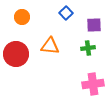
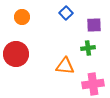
orange triangle: moved 15 px right, 20 px down
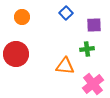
green cross: moved 1 px left, 1 px down
pink cross: rotated 30 degrees counterclockwise
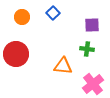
blue square: moved 13 px left
purple square: moved 2 px left
green cross: rotated 16 degrees clockwise
orange triangle: moved 2 px left
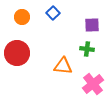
red circle: moved 1 px right, 1 px up
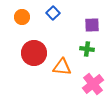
red circle: moved 17 px right
orange triangle: moved 1 px left, 1 px down
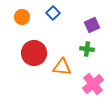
purple square: rotated 21 degrees counterclockwise
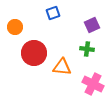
blue square: rotated 24 degrees clockwise
orange circle: moved 7 px left, 10 px down
pink cross: rotated 25 degrees counterclockwise
